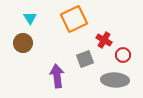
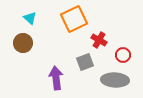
cyan triangle: rotated 16 degrees counterclockwise
red cross: moved 5 px left
gray square: moved 3 px down
purple arrow: moved 1 px left, 2 px down
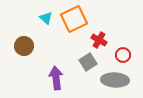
cyan triangle: moved 16 px right
brown circle: moved 1 px right, 3 px down
gray square: moved 3 px right; rotated 12 degrees counterclockwise
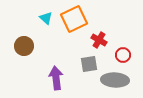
gray square: moved 1 px right, 2 px down; rotated 24 degrees clockwise
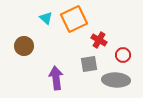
gray ellipse: moved 1 px right
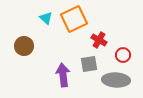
purple arrow: moved 7 px right, 3 px up
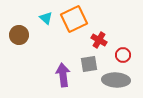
brown circle: moved 5 px left, 11 px up
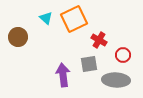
brown circle: moved 1 px left, 2 px down
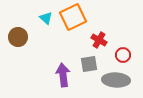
orange square: moved 1 px left, 2 px up
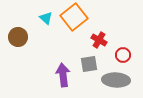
orange square: moved 1 px right; rotated 12 degrees counterclockwise
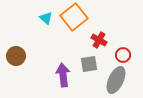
brown circle: moved 2 px left, 19 px down
gray ellipse: rotated 68 degrees counterclockwise
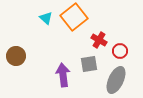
red circle: moved 3 px left, 4 px up
